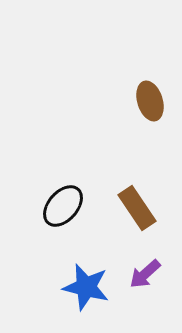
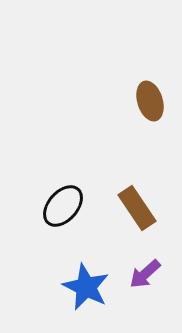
blue star: rotated 12 degrees clockwise
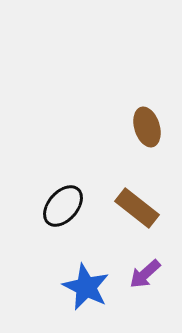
brown ellipse: moved 3 px left, 26 px down
brown rectangle: rotated 18 degrees counterclockwise
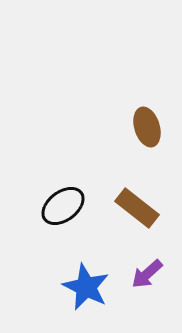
black ellipse: rotated 12 degrees clockwise
purple arrow: moved 2 px right
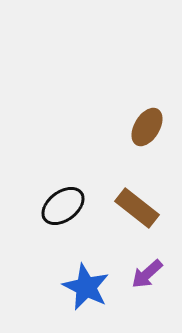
brown ellipse: rotated 48 degrees clockwise
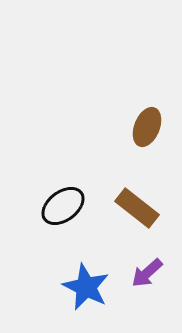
brown ellipse: rotated 9 degrees counterclockwise
purple arrow: moved 1 px up
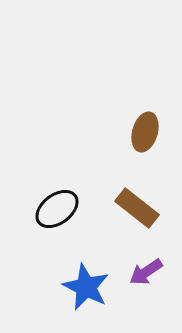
brown ellipse: moved 2 px left, 5 px down; rotated 6 degrees counterclockwise
black ellipse: moved 6 px left, 3 px down
purple arrow: moved 1 px left, 1 px up; rotated 8 degrees clockwise
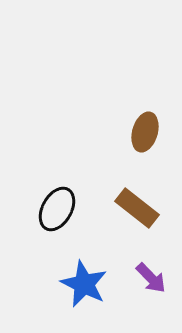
black ellipse: rotated 24 degrees counterclockwise
purple arrow: moved 5 px right, 6 px down; rotated 100 degrees counterclockwise
blue star: moved 2 px left, 3 px up
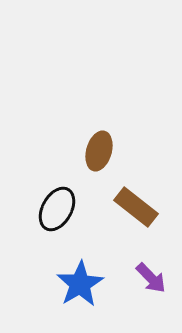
brown ellipse: moved 46 px left, 19 px down
brown rectangle: moved 1 px left, 1 px up
blue star: moved 4 px left; rotated 15 degrees clockwise
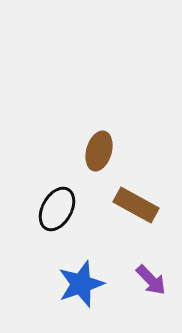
brown rectangle: moved 2 px up; rotated 9 degrees counterclockwise
purple arrow: moved 2 px down
blue star: moved 1 px right; rotated 12 degrees clockwise
